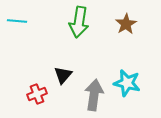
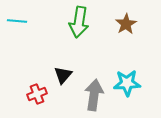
cyan star: rotated 16 degrees counterclockwise
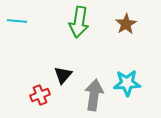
red cross: moved 3 px right, 1 px down
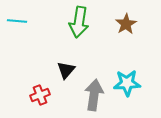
black triangle: moved 3 px right, 5 px up
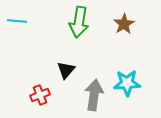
brown star: moved 2 px left
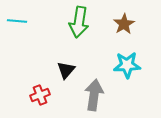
cyan star: moved 18 px up
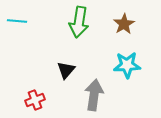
red cross: moved 5 px left, 5 px down
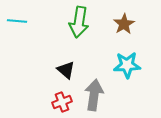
black triangle: rotated 30 degrees counterclockwise
red cross: moved 27 px right, 2 px down
